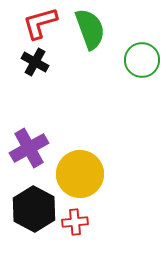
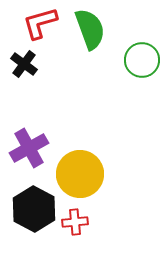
black cross: moved 11 px left, 2 px down; rotated 8 degrees clockwise
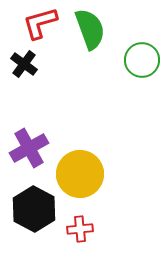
red cross: moved 5 px right, 7 px down
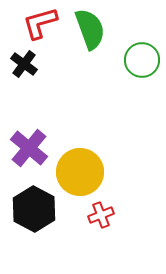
purple cross: rotated 21 degrees counterclockwise
yellow circle: moved 2 px up
red cross: moved 21 px right, 14 px up; rotated 15 degrees counterclockwise
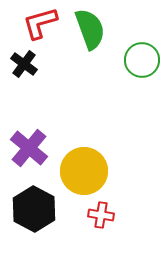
yellow circle: moved 4 px right, 1 px up
red cross: rotated 30 degrees clockwise
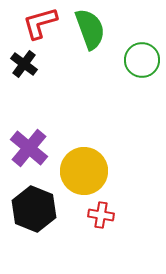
black hexagon: rotated 6 degrees counterclockwise
